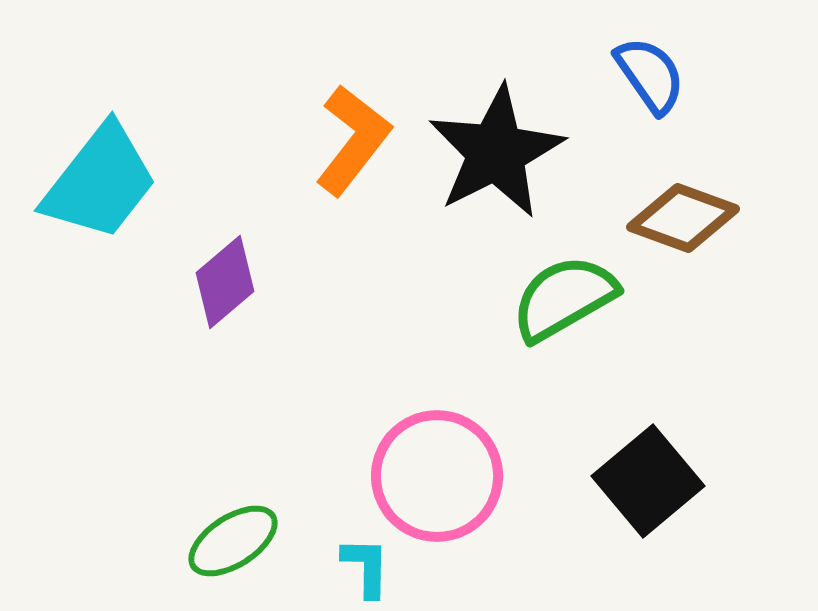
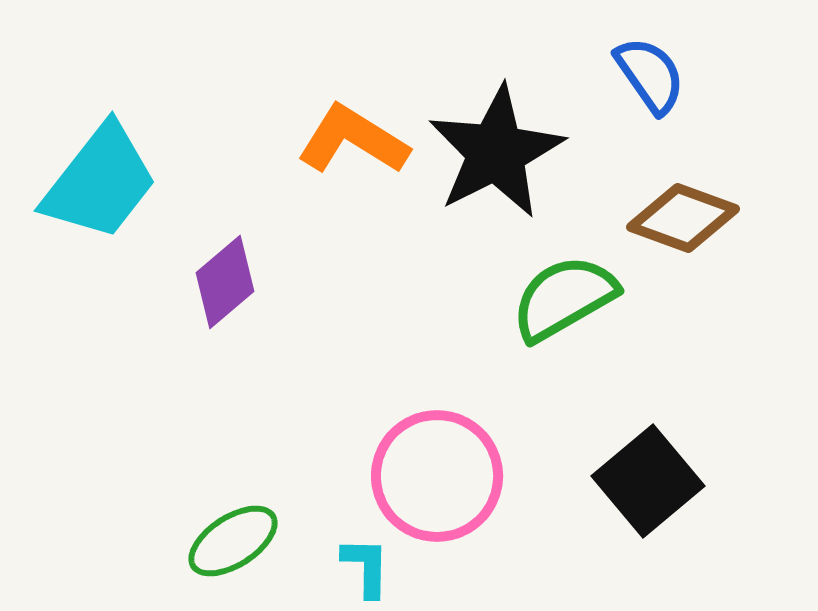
orange L-shape: rotated 96 degrees counterclockwise
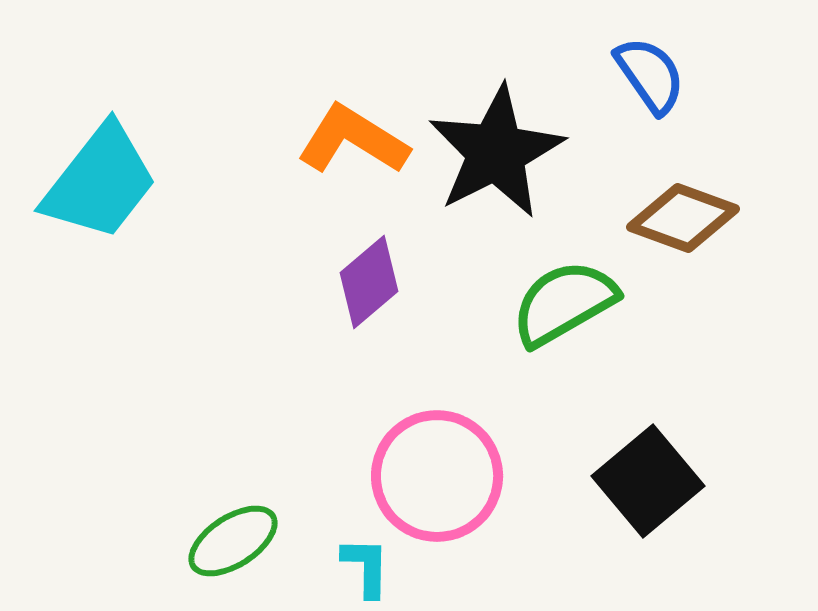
purple diamond: moved 144 px right
green semicircle: moved 5 px down
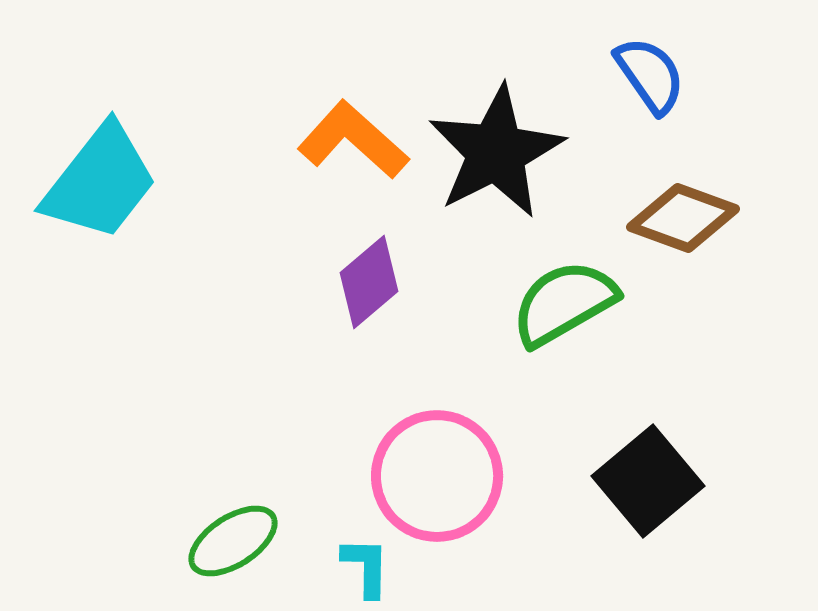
orange L-shape: rotated 10 degrees clockwise
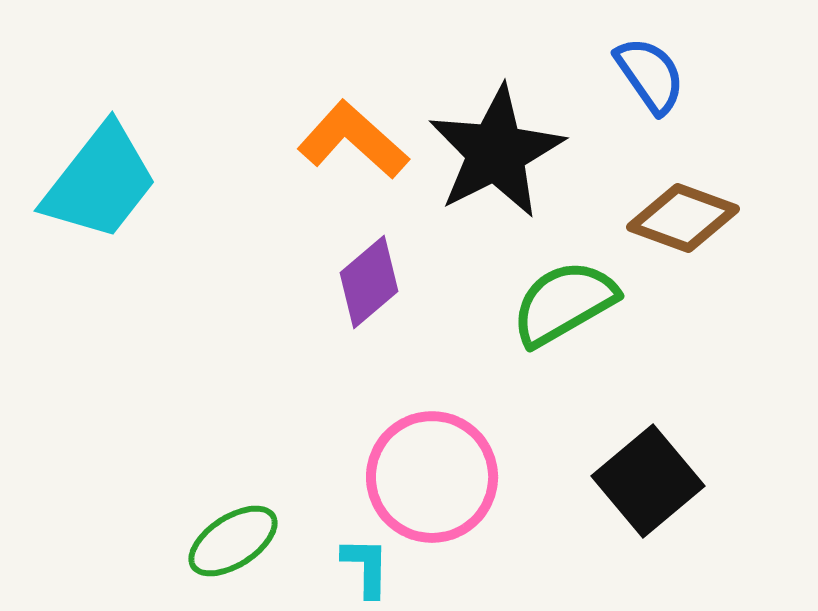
pink circle: moved 5 px left, 1 px down
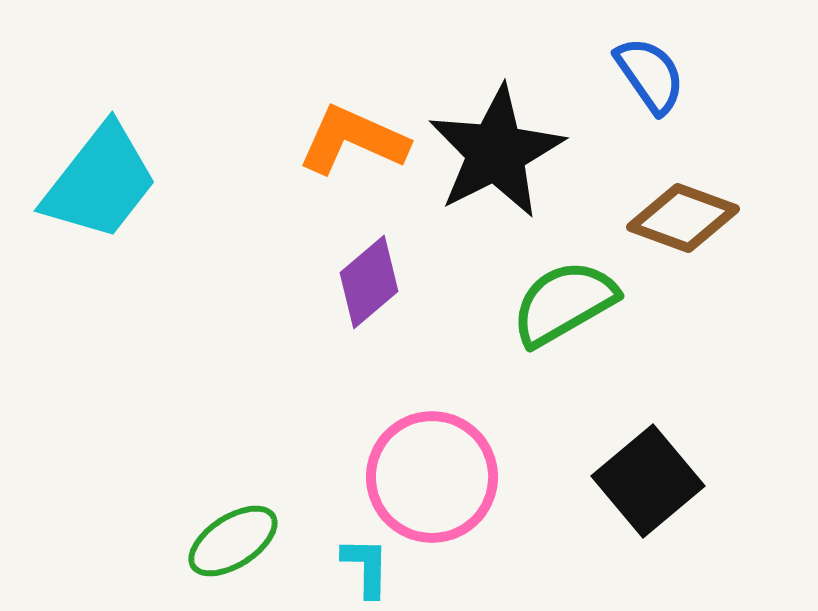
orange L-shape: rotated 18 degrees counterclockwise
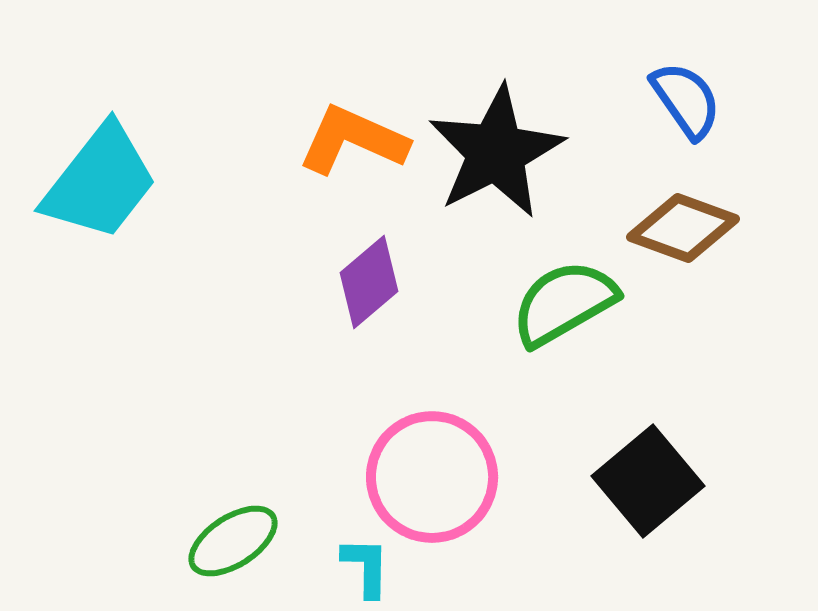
blue semicircle: moved 36 px right, 25 px down
brown diamond: moved 10 px down
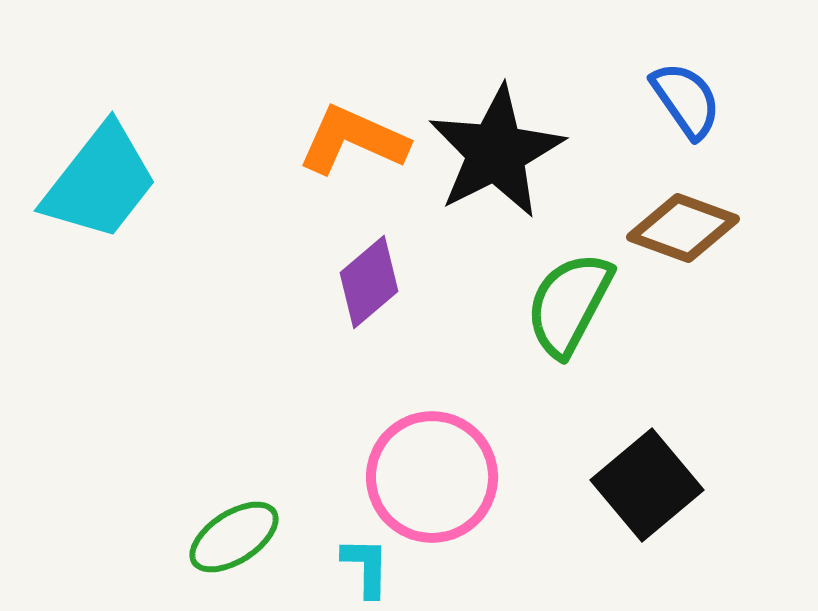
green semicircle: moved 5 px right, 1 px down; rotated 32 degrees counterclockwise
black square: moved 1 px left, 4 px down
green ellipse: moved 1 px right, 4 px up
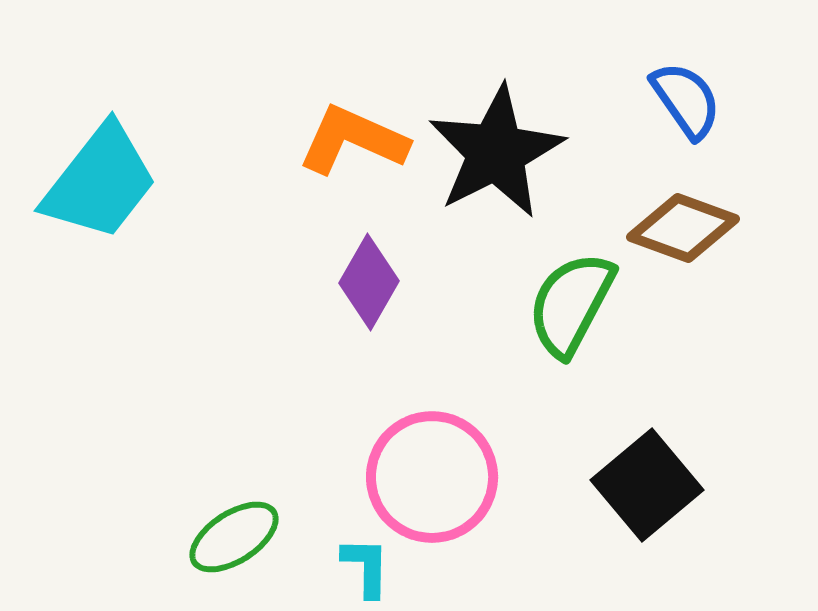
purple diamond: rotated 20 degrees counterclockwise
green semicircle: moved 2 px right
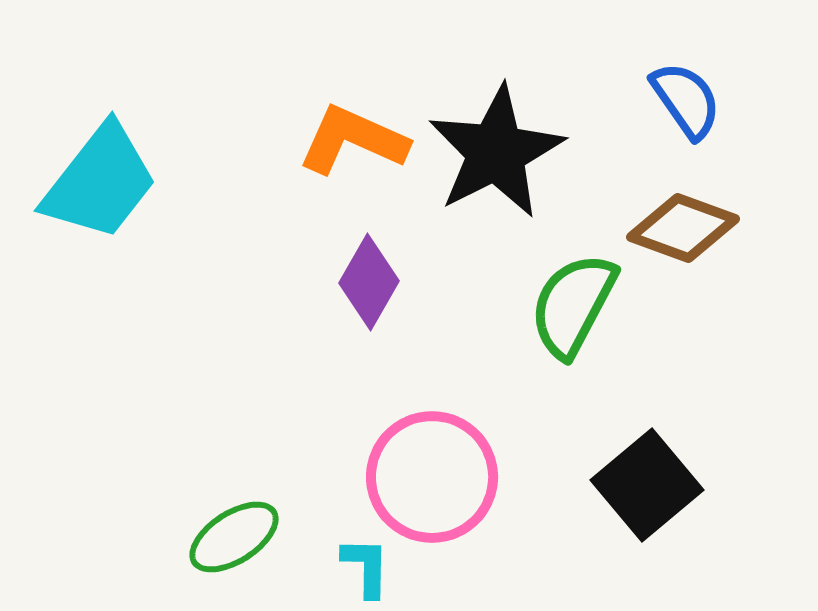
green semicircle: moved 2 px right, 1 px down
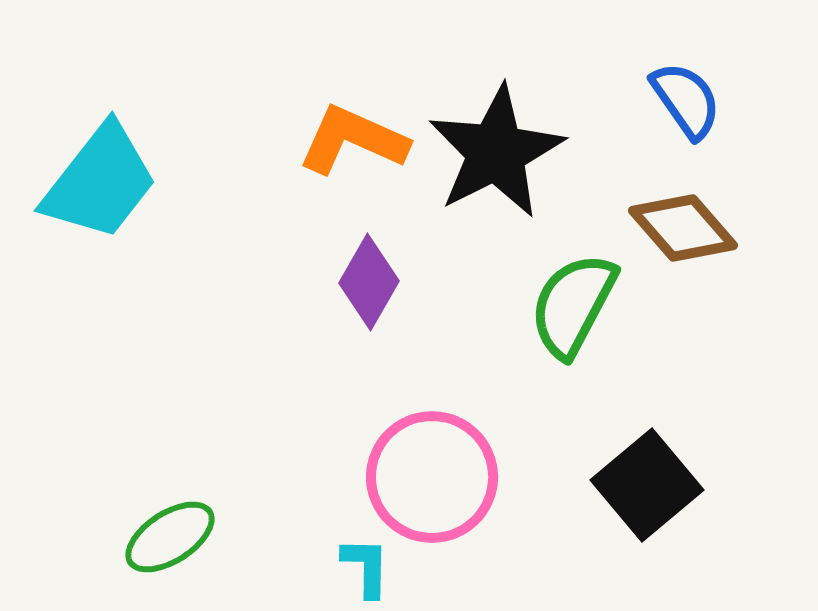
brown diamond: rotated 29 degrees clockwise
green ellipse: moved 64 px left
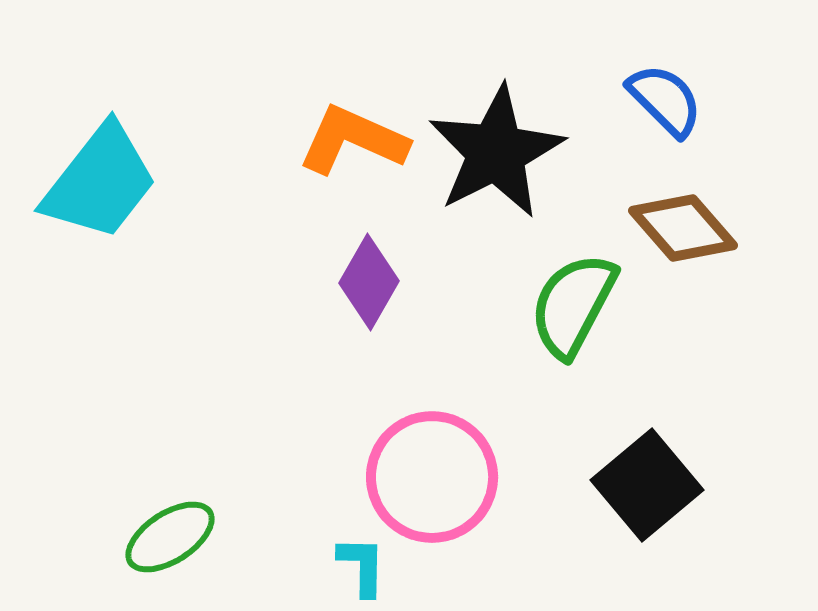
blue semicircle: moved 21 px left; rotated 10 degrees counterclockwise
cyan L-shape: moved 4 px left, 1 px up
